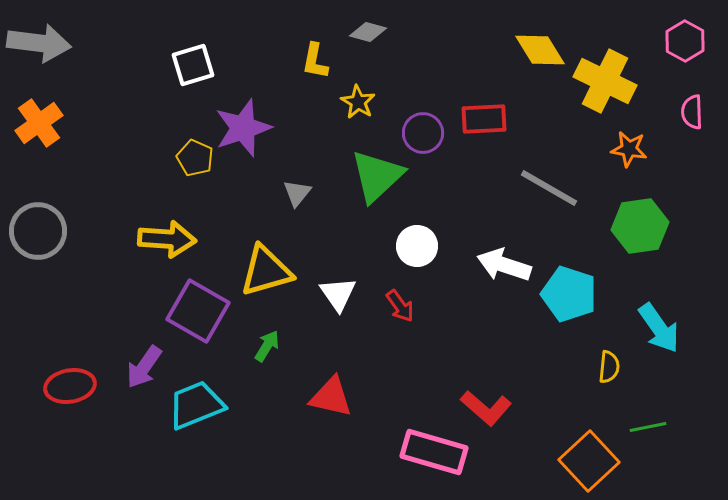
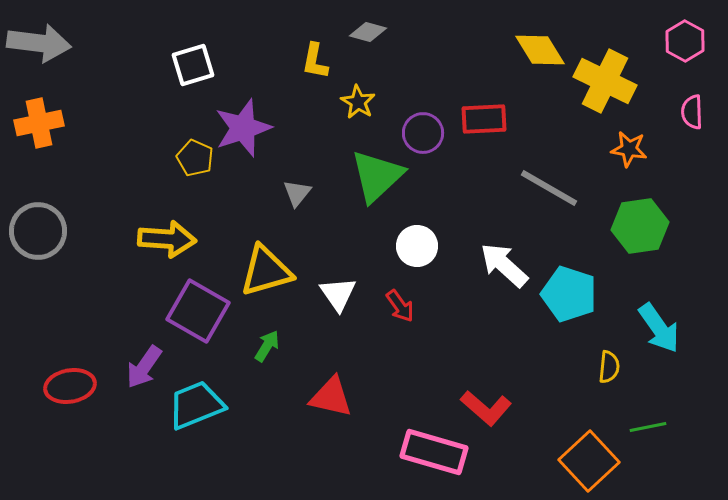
orange cross: rotated 24 degrees clockwise
white arrow: rotated 24 degrees clockwise
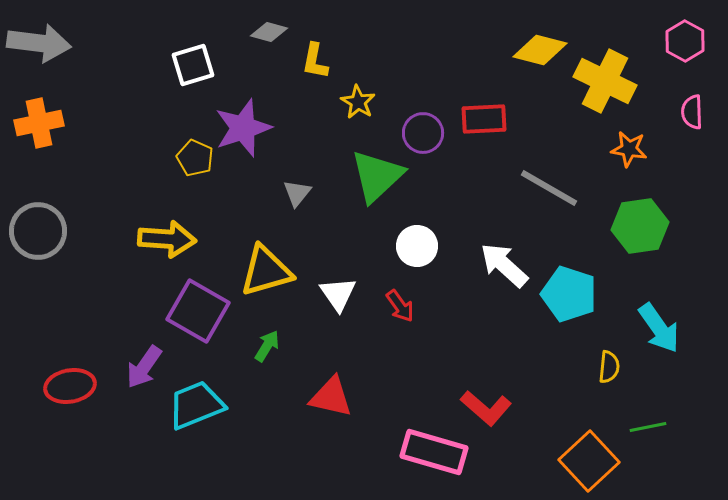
gray diamond: moved 99 px left
yellow diamond: rotated 44 degrees counterclockwise
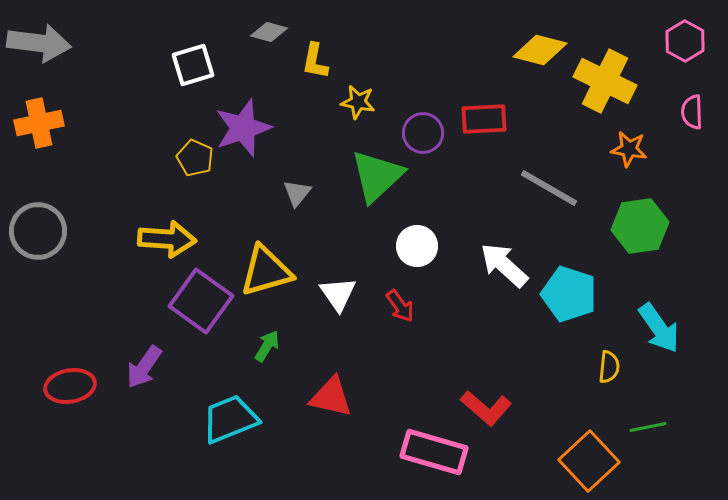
yellow star: rotated 20 degrees counterclockwise
purple square: moved 3 px right, 10 px up; rotated 6 degrees clockwise
cyan trapezoid: moved 34 px right, 14 px down
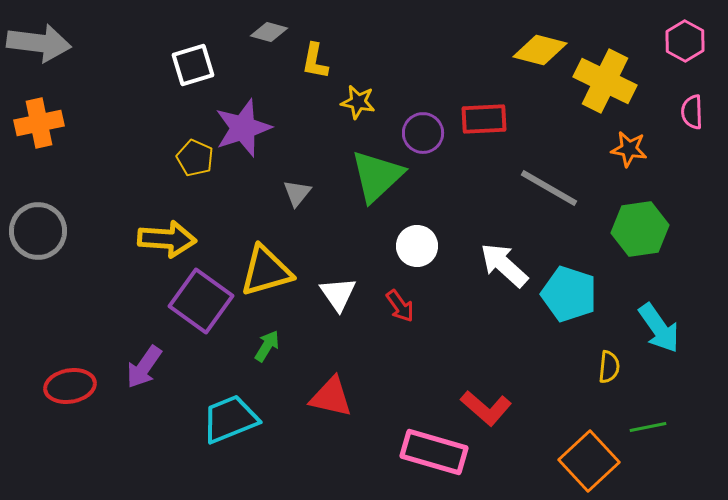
green hexagon: moved 3 px down
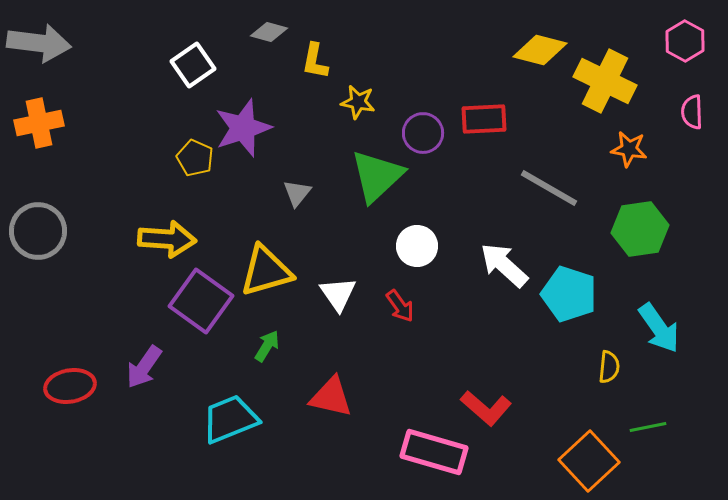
white square: rotated 18 degrees counterclockwise
